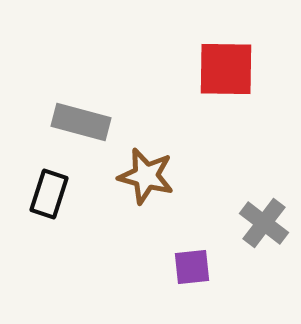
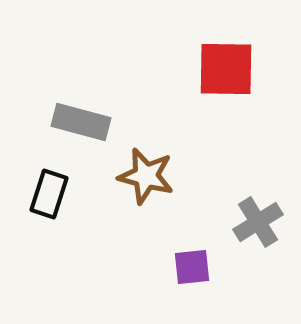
gray cross: moved 6 px left, 1 px up; rotated 21 degrees clockwise
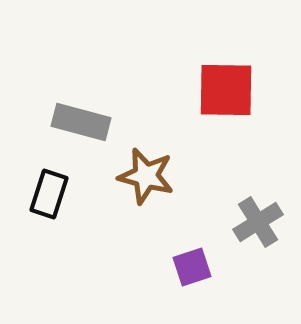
red square: moved 21 px down
purple square: rotated 12 degrees counterclockwise
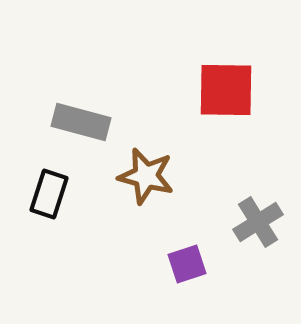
purple square: moved 5 px left, 3 px up
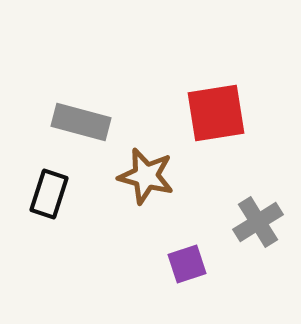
red square: moved 10 px left, 23 px down; rotated 10 degrees counterclockwise
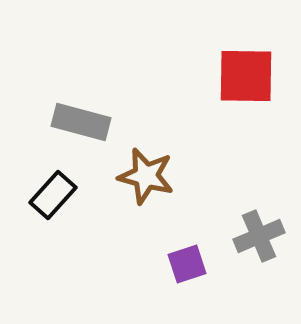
red square: moved 30 px right, 37 px up; rotated 10 degrees clockwise
black rectangle: moved 4 px right, 1 px down; rotated 24 degrees clockwise
gray cross: moved 1 px right, 14 px down; rotated 9 degrees clockwise
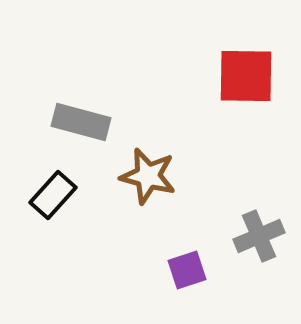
brown star: moved 2 px right
purple square: moved 6 px down
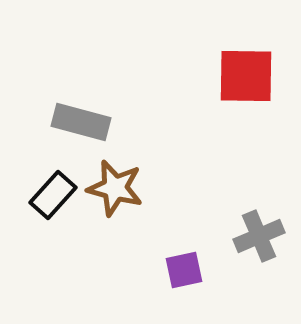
brown star: moved 33 px left, 12 px down
purple square: moved 3 px left; rotated 6 degrees clockwise
